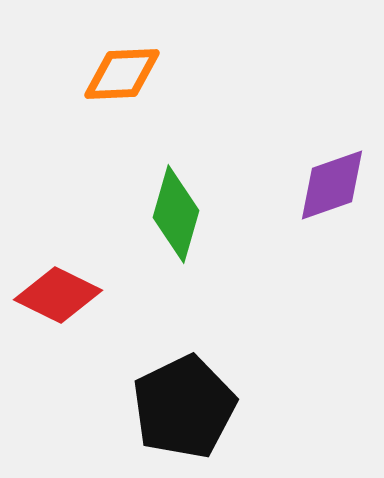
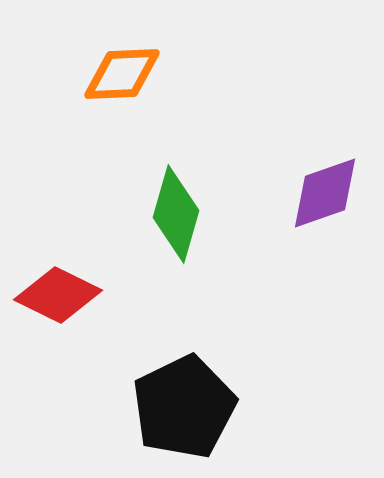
purple diamond: moved 7 px left, 8 px down
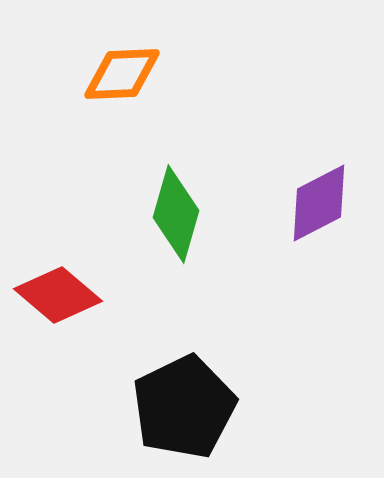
purple diamond: moved 6 px left, 10 px down; rotated 8 degrees counterclockwise
red diamond: rotated 14 degrees clockwise
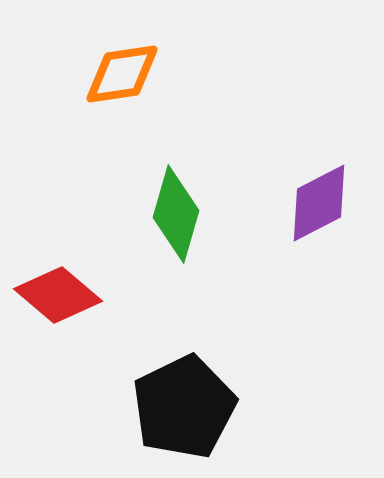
orange diamond: rotated 6 degrees counterclockwise
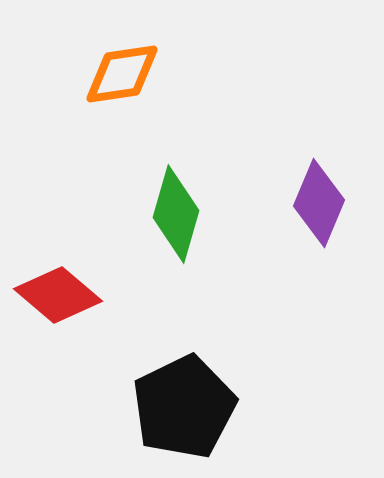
purple diamond: rotated 40 degrees counterclockwise
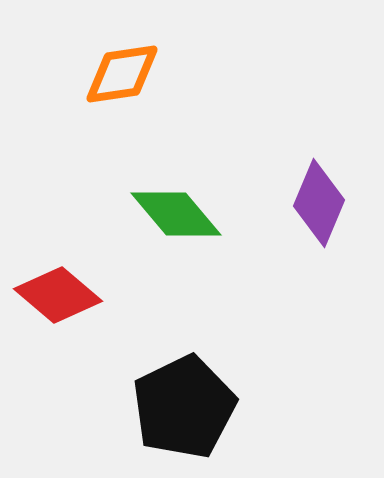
green diamond: rotated 56 degrees counterclockwise
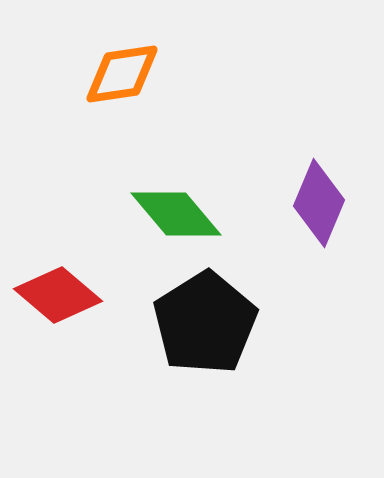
black pentagon: moved 21 px right, 84 px up; rotated 6 degrees counterclockwise
